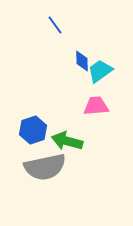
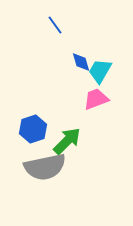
blue diamond: moved 1 px left, 1 px down; rotated 15 degrees counterclockwise
cyan trapezoid: rotated 24 degrees counterclockwise
pink trapezoid: moved 7 px up; rotated 16 degrees counterclockwise
blue hexagon: moved 1 px up
green arrow: rotated 120 degrees clockwise
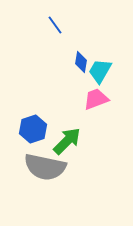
blue diamond: rotated 25 degrees clockwise
gray semicircle: rotated 24 degrees clockwise
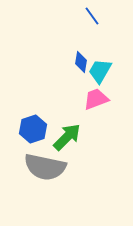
blue line: moved 37 px right, 9 px up
green arrow: moved 4 px up
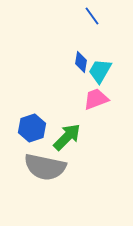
blue hexagon: moved 1 px left, 1 px up
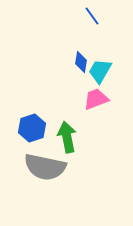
green arrow: rotated 56 degrees counterclockwise
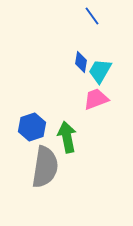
blue hexagon: moved 1 px up
gray semicircle: rotated 93 degrees counterclockwise
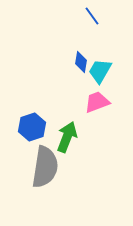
pink trapezoid: moved 1 px right, 3 px down
green arrow: rotated 32 degrees clockwise
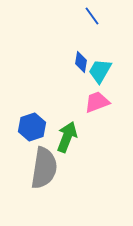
gray semicircle: moved 1 px left, 1 px down
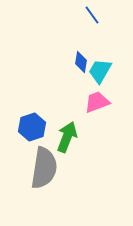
blue line: moved 1 px up
